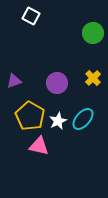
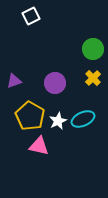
white square: rotated 36 degrees clockwise
green circle: moved 16 px down
purple circle: moved 2 px left
cyan ellipse: rotated 25 degrees clockwise
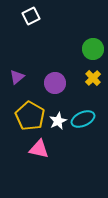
purple triangle: moved 3 px right, 4 px up; rotated 21 degrees counterclockwise
pink triangle: moved 3 px down
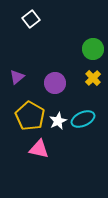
white square: moved 3 px down; rotated 12 degrees counterclockwise
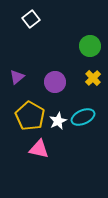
green circle: moved 3 px left, 3 px up
purple circle: moved 1 px up
cyan ellipse: moved 2 px up
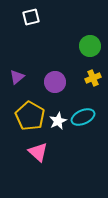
white square: moved 2 px up; rotated 24 degrees clockwise
yellow cross: rotated 21 degrees clockwise
pink triangle: moved 1 px left, 3 px down; rotated 30 degrees clockwise
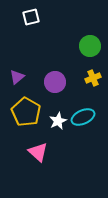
yellow pentagon: moved 4 px left, 4 px up
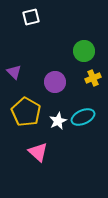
green circle: moved 6 px left, 5 px down
purple triangle: moved 3 px left, 5 px up; rotated 35 degrees counterclockwise
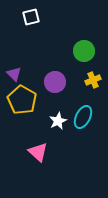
purple triangle: moved 2 px down
yellow cross: moved 2 px down
yellow pentagon: moved 4 px left, 12 px up
cyan ellipse: rotated 40 degrees counterclockwise
